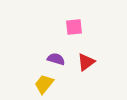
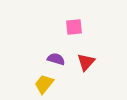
red triangle: rotated 12 degrees counterclockwise
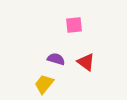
pink square: moved 2 px up
red triangle: rotated 36 degrees counterclockwise
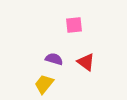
purple semicircle: moved 2 px left
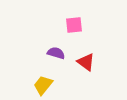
purple semicircle: moved 2 px right, 6 px up
yellow trapezoid: moved 1 px left, 1 px down
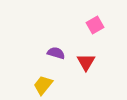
pink square: moved 21 px right; rotated 24 degrees counterclockwise
red triangle: rotated 24 degrees clockwise
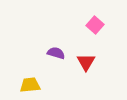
pink square: rotated 18 degrees counterclockwise
yellow trapezoid: moved 13 px left; rotated 45 degrees clockwise
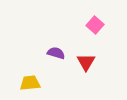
yellow trapezoid: moved 2 px up
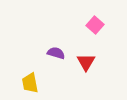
yellow trapezoid: rotated 95 degrees counterclockwise
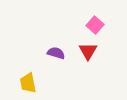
red triangle: moved 2 px right, 11 px up
yellow trapezoid: moved 2 px left
